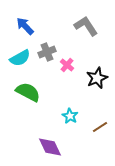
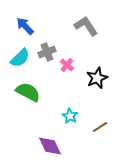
cyan semicircle: rotated 15 degrees counterclockwise
purple diamond: moved 1 px up
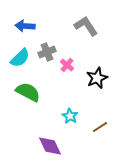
blue arrow: rotated 42 degrees counterclockwise
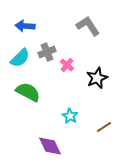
gray L-shape: moved 2 px right
brown line: moved 4 px right
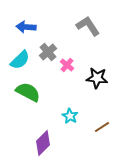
blue arrow: moved 1 px right, 1 px down
gray cross: moved 1 px right; rotated 18 degrees counterclockwise
cyan semicircle: moved 2 px down
black star: rotated 30 degrees clockwise
brown line: moved 2 px left
purple diamond: moved 7 px left, 3 px up; rotated 70 degrees clockwise
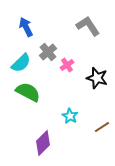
blue arrow: rotated 60 degrees clockwise
cyan semicircle: moved 1 px right, 3 px down
pink cross: rotated 16 degrees clockwise
black star: rotated 10 degrees clockwise
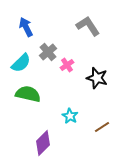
green semicircle: moved 2 px down; rotated 15 degrees counterclockwise
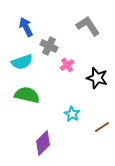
gray cross: moved 1 px right, 6 px up; rotated 24 degrees counterclockwise
cyan semicircle: moved 1 px right, 1 px up; rotated 25 degrees clockwise
green semicircle: moved 1 px left, 1 px down
cyan star: moved 2 px right, 2 px up
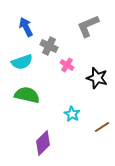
gray L-shape: rotated 80 degrees counterclockwise
pink cross: rotated 24 degrees counterclockwise
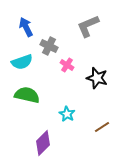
cyan star: moved 5 px left
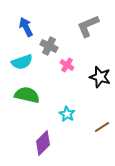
black star: moved 3 px right, 1 px up
